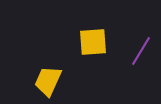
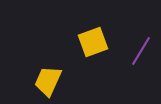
yellow square: rotated 16 degrees counterclockwise
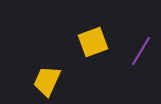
yellow trapezoid: moved 1 px left
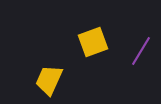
yellow trapezoid: moved 2 px right, 1 px up
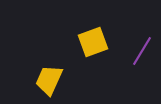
purple line: moved 1 px right
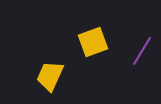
yellow trapezoid: moved 1 px right, 4 px up
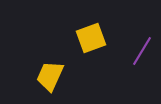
yellow square: moved 2 px left, 4 px up
